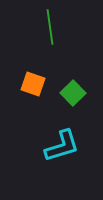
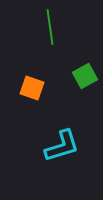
orange square: moved 1 px left, 4 px down
green square: moved 12 px right, 17 px up; rotated 15 degrees clockwise
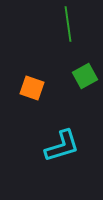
green line: moved 18 px right, 3 px up
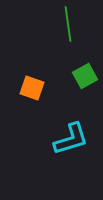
cyan L-shape: moved 9 px right, 7 px up
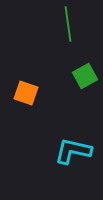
orange square: moved 6 px left, 5 px down
cyan L-shape: moved 2 px right, 12 px down; rotated 150 degrees counterclockwise
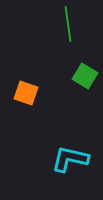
green square: rotated 30 degrees counterclockwise
cyan L-shape: moved 3 px left, 8 px down
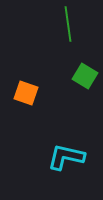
cyan L-shape: moved 4 px left, 2 px up
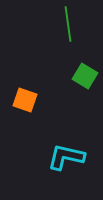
orange square: moved 1 px left, 7 px down
